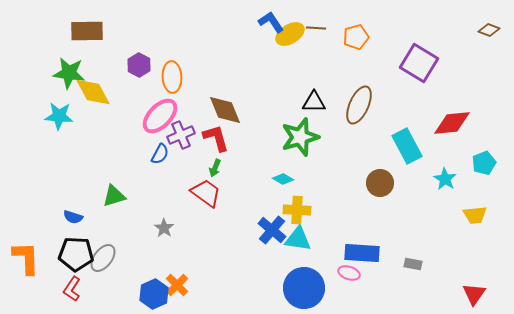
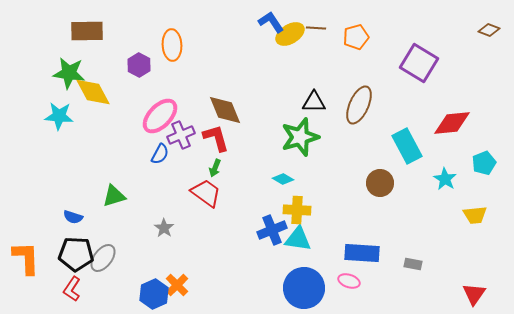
orange ellipse at (172, 77): moved 32 px up
blue cross at (272, 230): rotated 28 degrees clockwise
pink ellipse at (349, 273): moved 8 px down
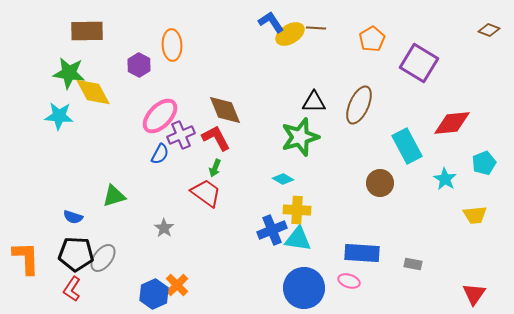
orange pentagon at (356, 37): moved 16 px right, 2 px down; rotated 15 degrees counterclockwise
red L-shape at (216, 138): rotated 12 degrees counterclockwise
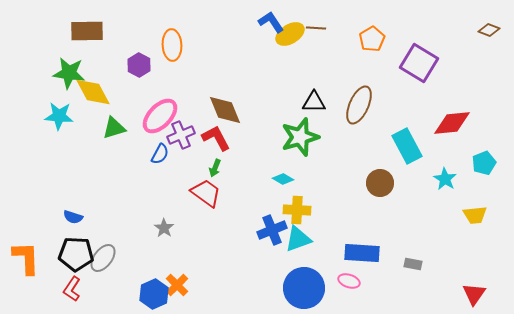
green triangle at (114, 196): moved 68 px up
cyan triangle at (298, 239): rotated 28 degrees counterclockwise
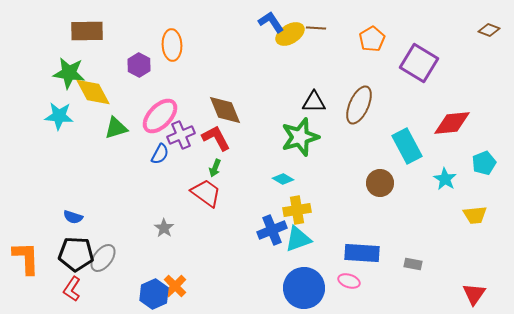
green triangle at (114, 128): moved 2 px right
yellow cross at (297, 210): rotated 12 degrees counterclockwise
orange cross at (177, 285): moved 2 px left, 1 px down
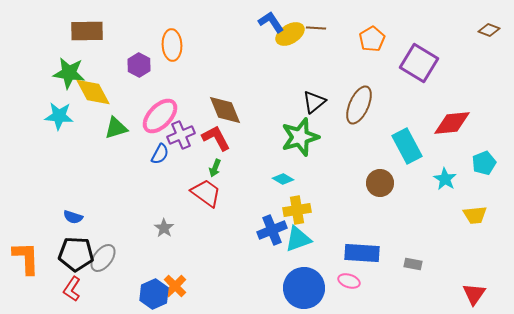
black triangle at (314, 102): rotated 40 degrees counterclockwise
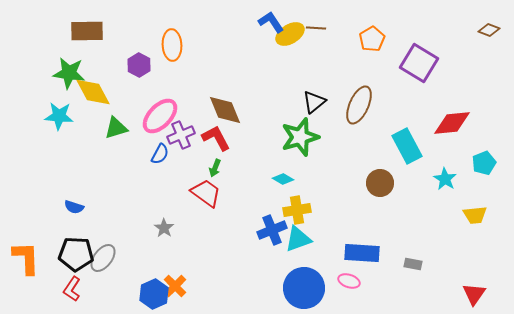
blue semicircle at (73, 217): moved 1 px right, 10 px up
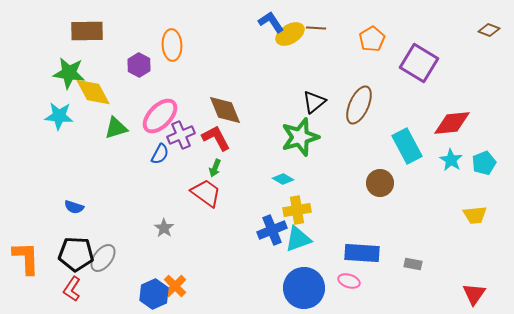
cyan star at (445, 179): moved 6 px right, 19 px up
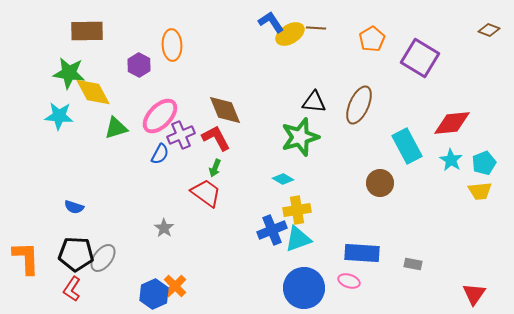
purple square at (419, 63): moved 1 px right, 5 px up
black triangle at (314, 102): rotated 45 degrees clockwise
yellow trapezoid at (475, 215): moved 5 px right, 24 px up
